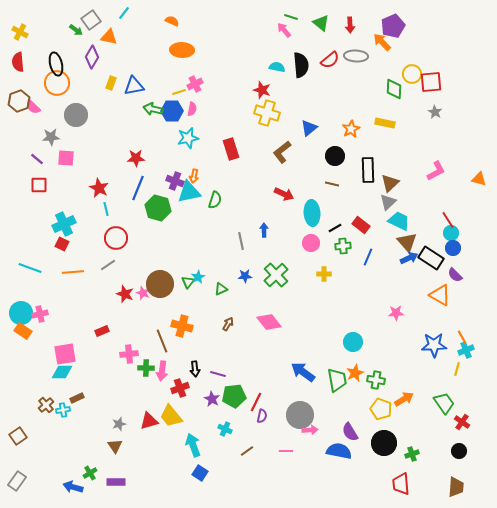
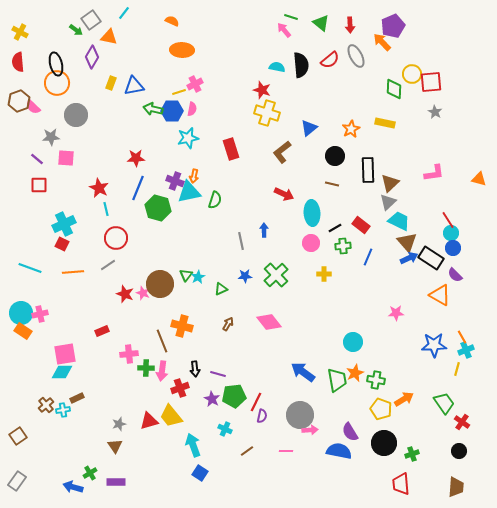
gray ellipse at (356, 56): rotated 60 degrees clockwise
pink L-shape at (436, 171): moved 2 px left, 2 px down; rotated 20 degrees clockwise
green triangle at (188, 282): moved 2 px left, 7 px up
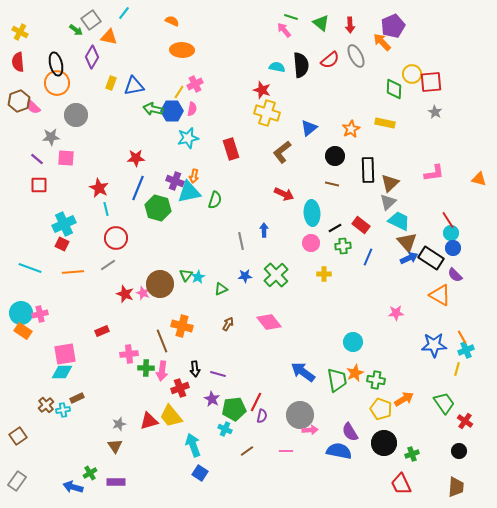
yellow line at (179, 92): rotated 40 degrees counterclockwise
green pentagon at (234, 396): moved 13 px down
red cross at (462, 422): moved 3 px right, 1 px up
red trapezoid at (401, 484): rotated 20 degrees counterclockwise
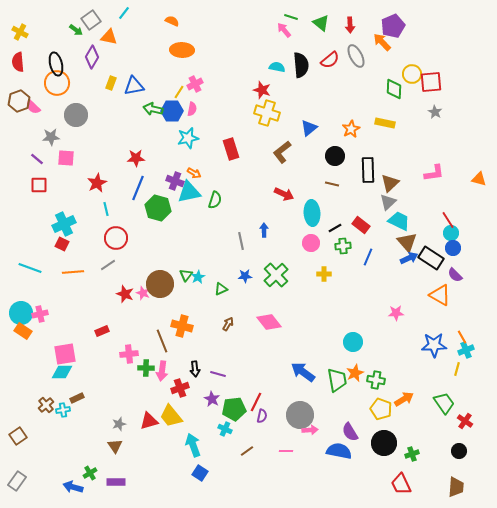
orange arrow at (194, 176): moved 3 px up; rotated 72 degrees counterclockwise
red star at (99, 188): moved 2 px left, 5 px up; rotated 18 degrees clockwise
